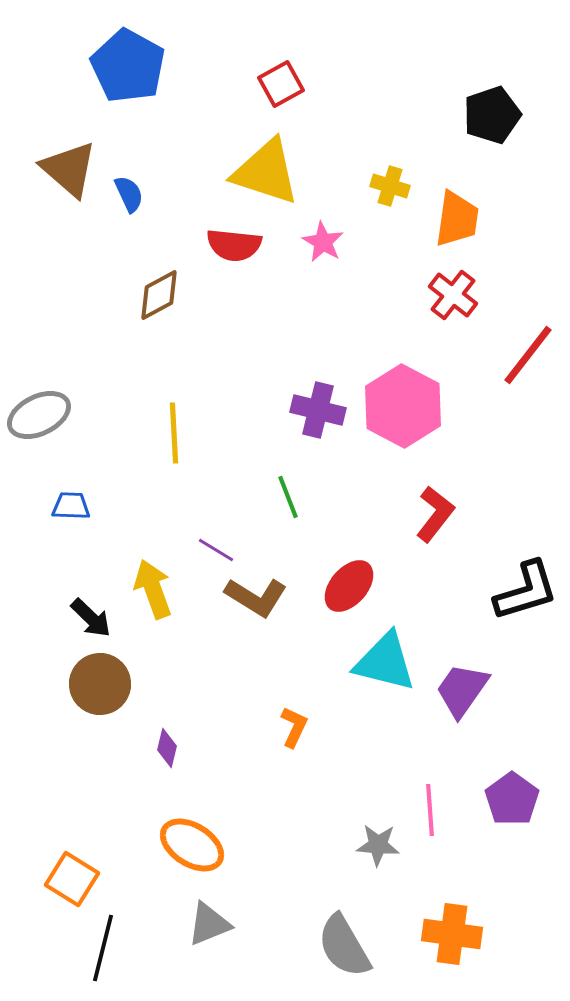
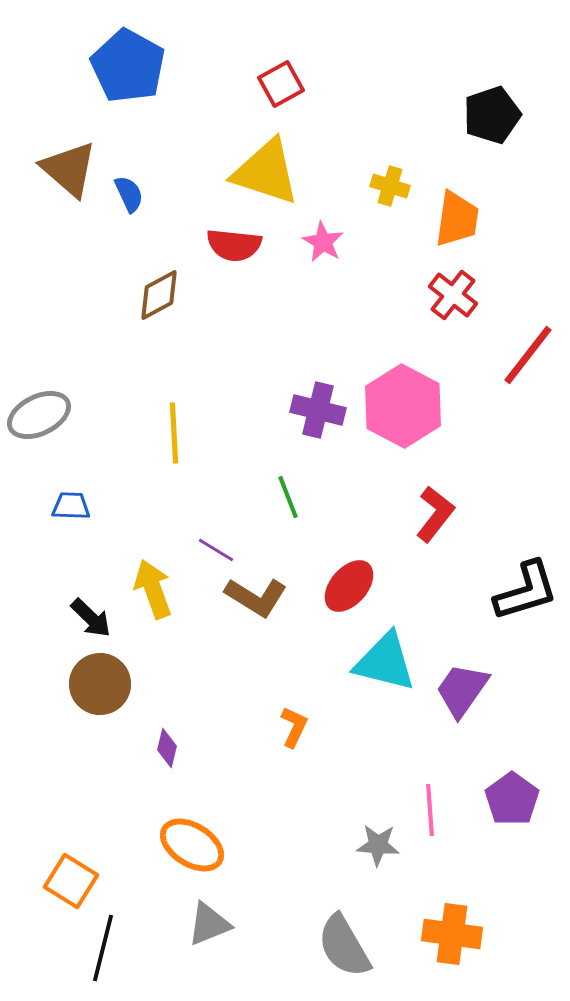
orange square: moved 1 px left, 2 px down
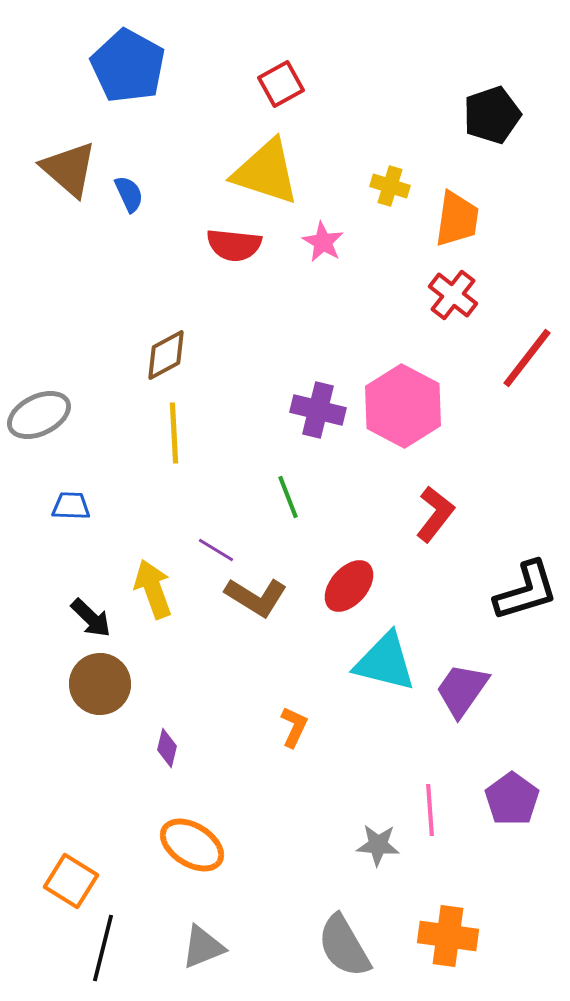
brown diamond: moved 7 px right, 60 px down
red line: moved 1 px left, 3 px down
gray triangle: moved 6 px left, 23 px down
orange cross: moved 4 px left, 2 px down
